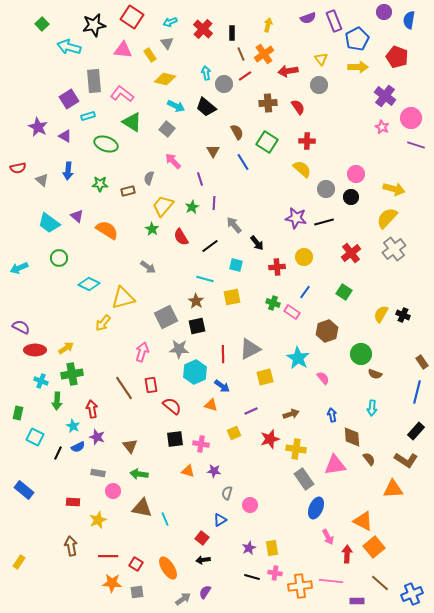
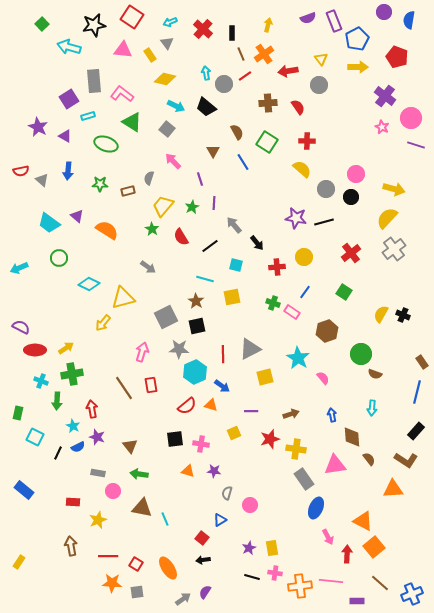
red semicircle at (18, 168): moved 3 px right, 3 px down
red semicircle at (172, 406): moved 15 px right; rotated 102 degrees clockwise
purple line at (251, 411): rotated 24 degrees clockwise
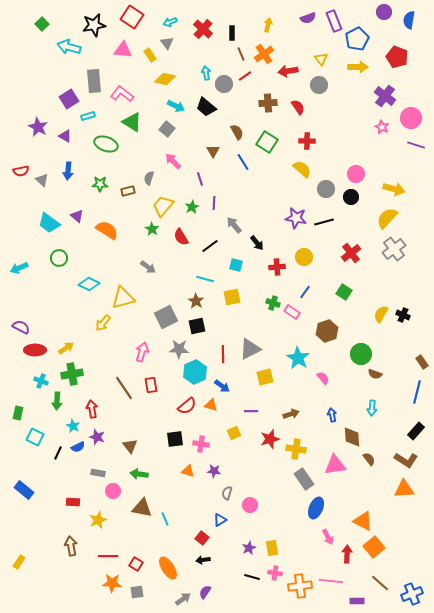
orange triangle at (393, 489): moved 11 px right
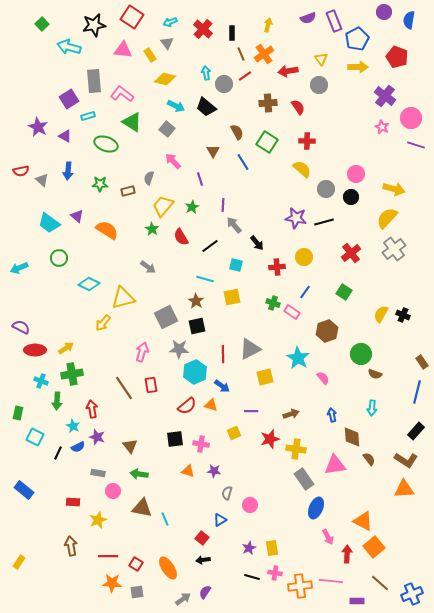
purple line at (214, 203): moved 9 px right, 2 px down
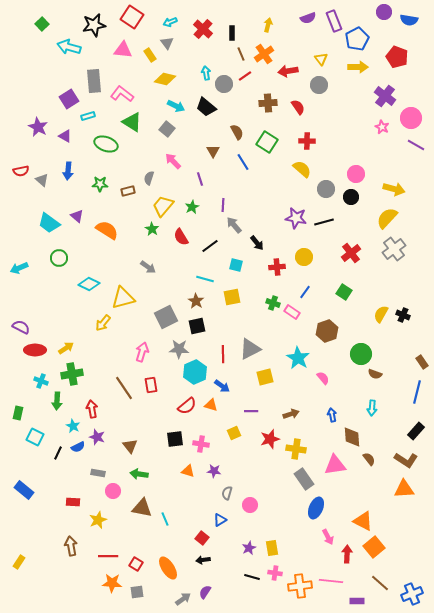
blue semicircle at (409, 20): rotated 90 degrees counterclockwise
purple line at (416, 145): rotated 12 degrees clockwise
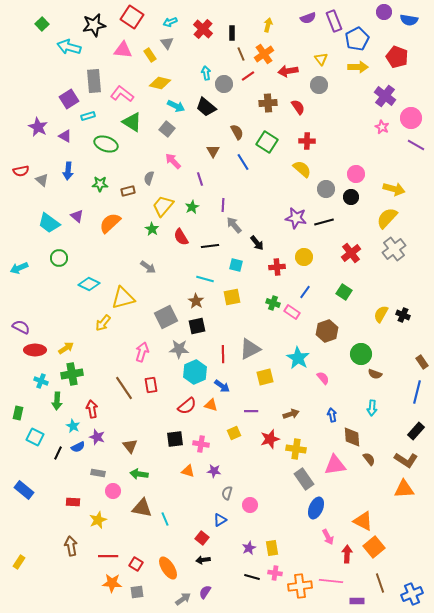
red line at (245, 76): moved 3 px right
yellow diamond at (165, 79): moved 5 px left, 4 px down
orange semicircle at (107, 230): moved 3 px right, 7 px up; rotated 75 degrees counterclockwise
black line at (210, 246): rotated 30 degrees clockwise
brown line at (380, 583): rotated 30 degrees clockwise
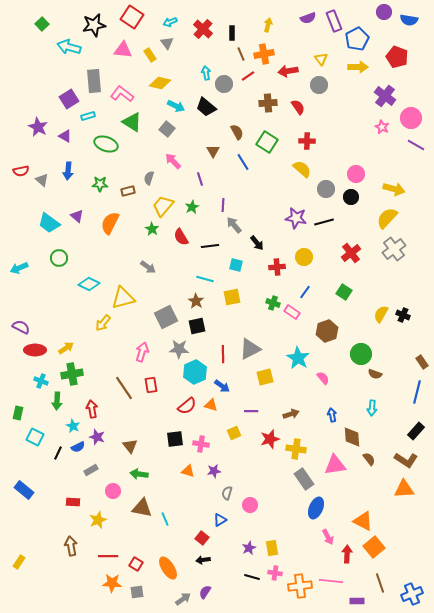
orange cross at (264, 54): rotated 24 degrees clockwise
orange semicircle at (110, 223): rotated 20 degrees counterclockwise
purple star at (214, 471): rotated 16 degrees counterclockwise
gray rectangle at (98, 473): moved 7 px left, 3 px up; rotated 40 degrees counterclockwise
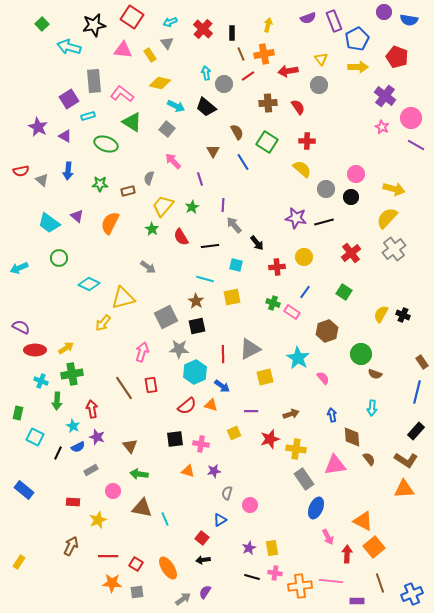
brown arrow at (71, 546): rotated 36 degrees clockwise
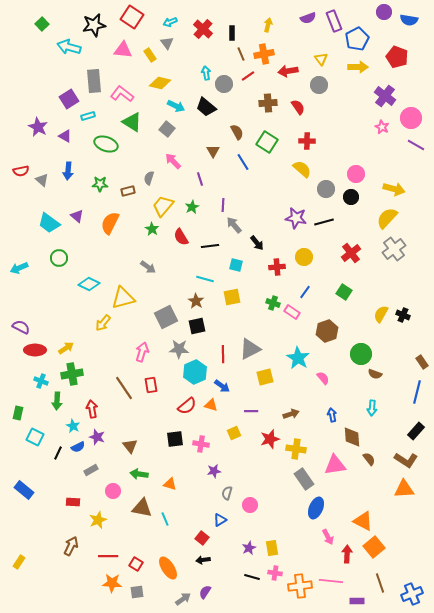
orange triangle at (188, 471): moved 18 px left, 13 px down
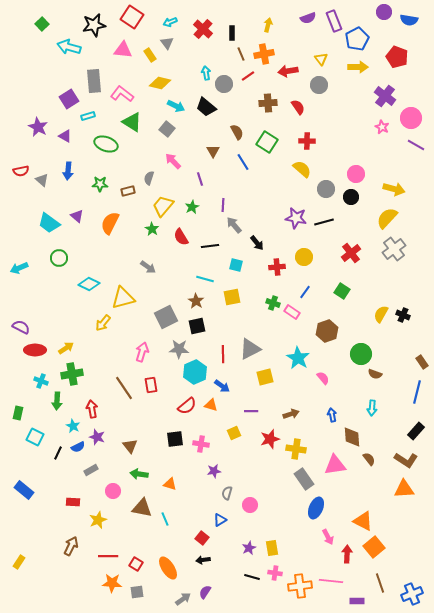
green square at (344, 292): moved 2 px left, 1 px up
